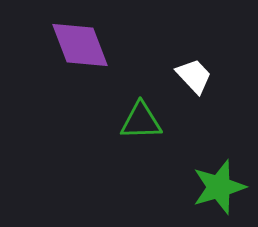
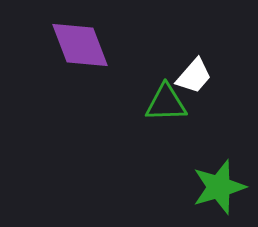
white trapezoid: rotated 84 degrees clockwise
green triangle: moved 25 px right, 18 px up
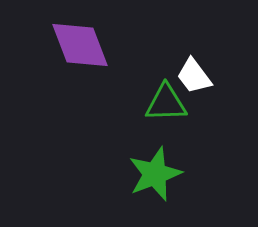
white trapezoid: rotated 102 degrees clockwise
green star: moved 64 px left, 13 px up; rotated 4 degrees counterclockwise
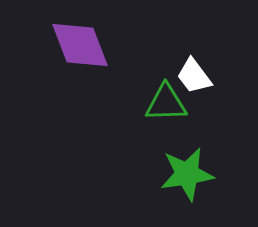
green star: moved 32 px right; rotated 12 degrees clockwise
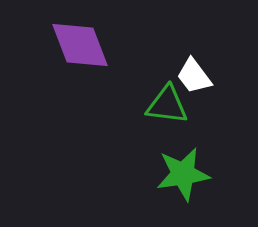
green triangle: moved 1 px right, 2 px down; rotated 9 degrees clockwise
green star: moved 4 px left
